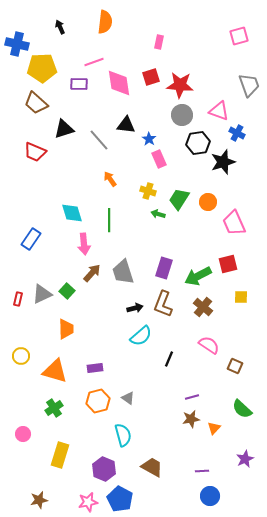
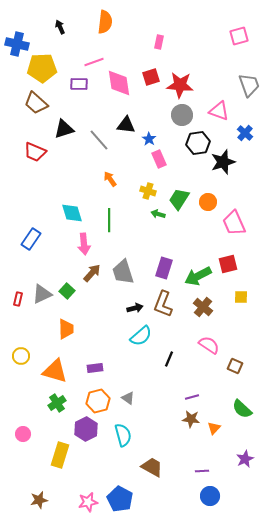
blue cross at (237, 133): moved 8 px right; rotated 14 degrees clockwise
green cross at (54, 408): moved 3 px right, 5 px up
brown star at (191, 419): rotated 18 degrees clockwise
purple hexagon at (104, 469): moved 18 px left, 40 px up; rotated 10 degrees clockwise
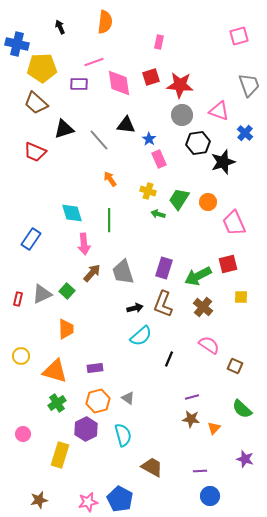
purple star at (245, 459): rotated 30 degrees counterclockwise
purple line at (202, 471): moved 2 px left
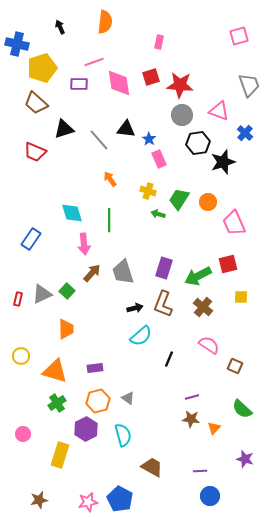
yellow pentagon at (42, 68): rotated 16 degrees counterclockwise
black triangle at (126, 125): moved 4 px down
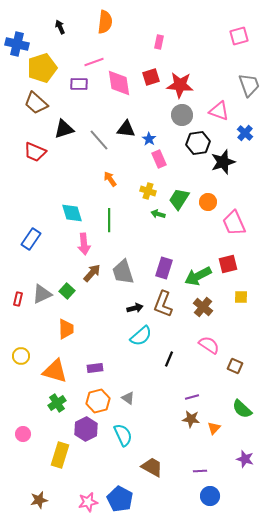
cyan semicircle at (123, 435): rotated 10 degrees counterclockwise
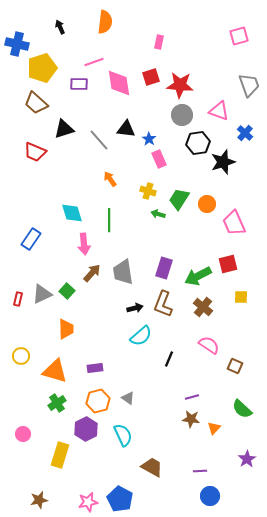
orange circle at (208, 202): moved 1 px left, 2 px down
gray trapezoid at (123, 272): rotated 8 degrees clockwise
purple star at (245, 459): moved 2 px right; rotated 24 degrees clockwise
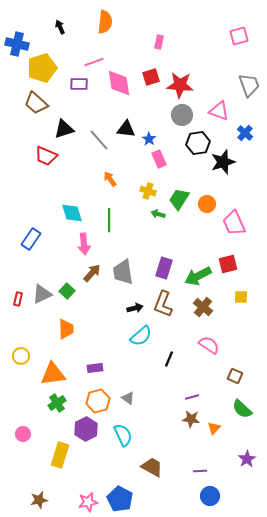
red trapezoid at (35, 152): moved 11 px right, 4 px down
brown square at (235, 366): moved 10 px down
orange triangle at (55, 371): moved 2 px left, 3 px down; rotated 24 degrees counterclockwise
